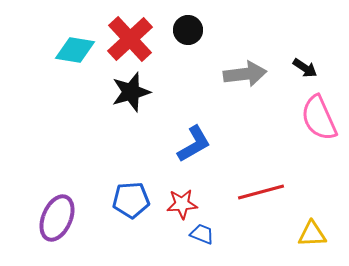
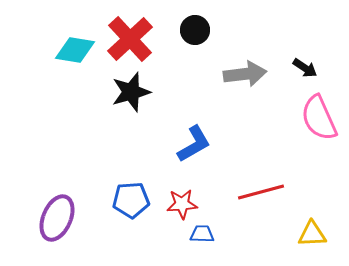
black circle: moved 7 px right
blue trapezoid: rotated 20 degrees counterclockwise
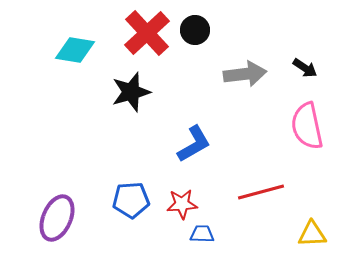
red cross: moved 17 px right, 6 px up
pink semicircle: moved 12 px left, 8 px down; rotated 12 degrees clockwise
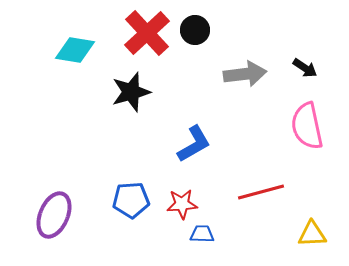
purple ellipse: moved 3 px left, 3 px up
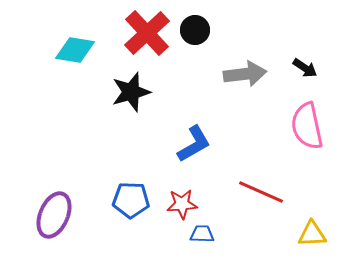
red line: rotated 39 degrees clockwise
blue pentagon: rotated 6 degrees clockwise
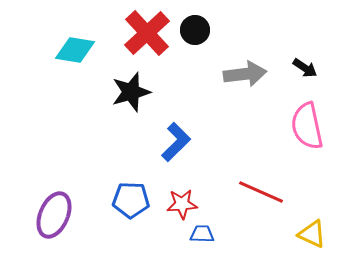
blue L-shape: moved 18 px left, 2 px up; rotated 15 degrees counterclockwise
yellow triangle: rotated 28 degrees clockwise
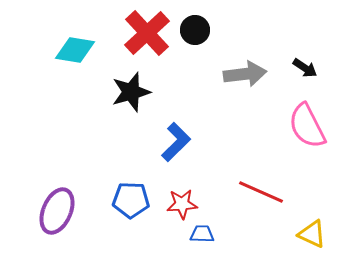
pink semicircle: rotated 15 degrees counterclockwise
purple ellipse: moved 3 px right, 4 px up
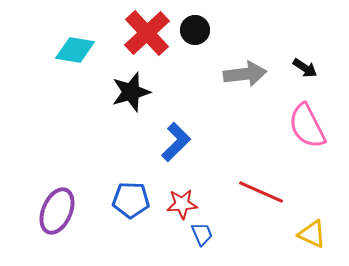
blue trapezoid: rotated 65 degrees clockwise
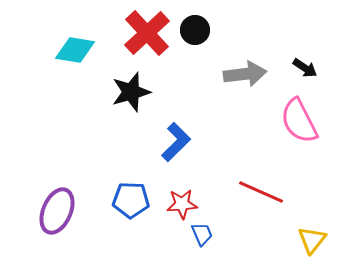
pink semicircle: moved 8 px left, 5 px up
yellow triangle: moved 6 px down; rotated 44 degrees clockwise
